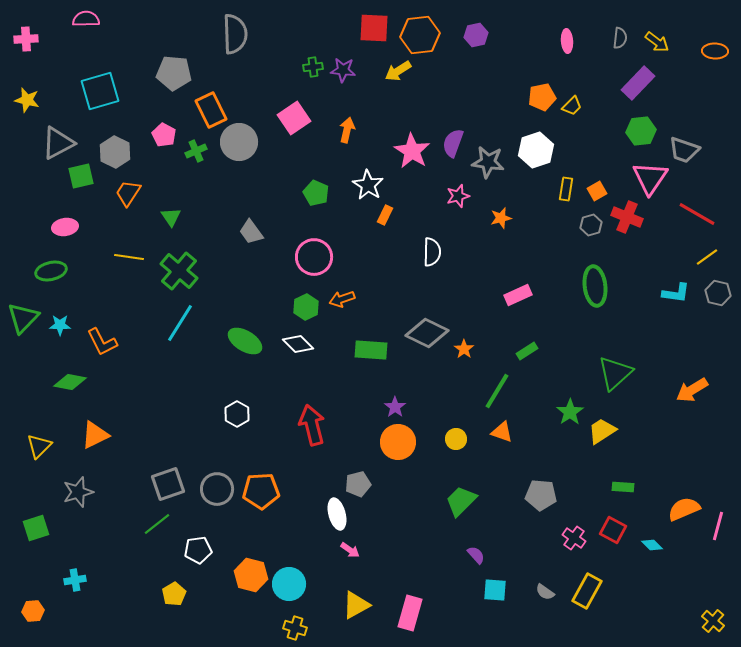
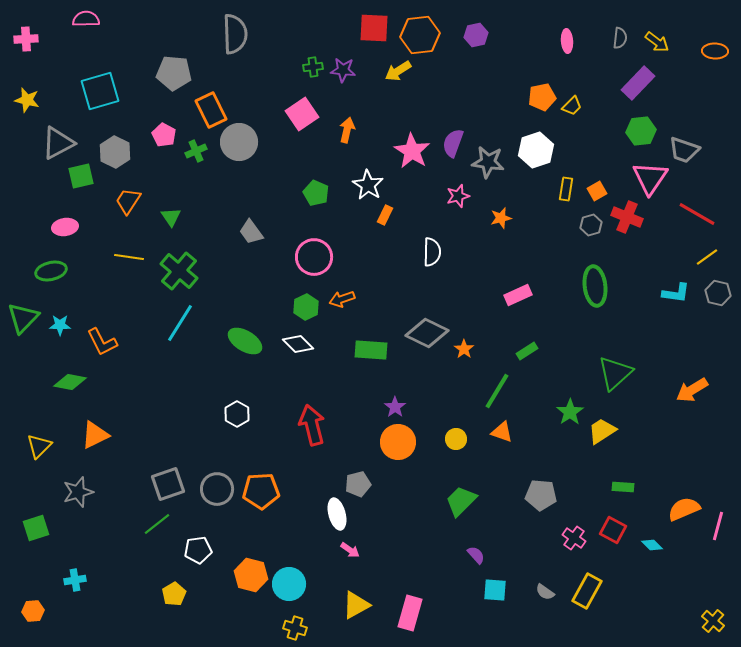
pink square at (294, 118): moved 8 px right, 4 px up
orange trapezoid at (128, 193): moved 8 px down
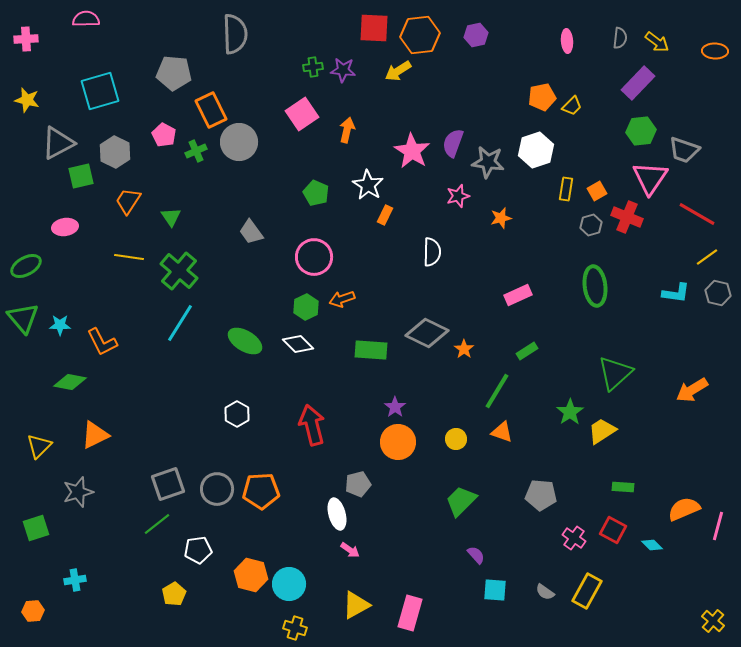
green ellipse at (51, 271): moved 25 px left, 5 px up; rotated 16 degrees counterclockwise
green triangle at (23, 318): rotated 24 degrees counterclockwise
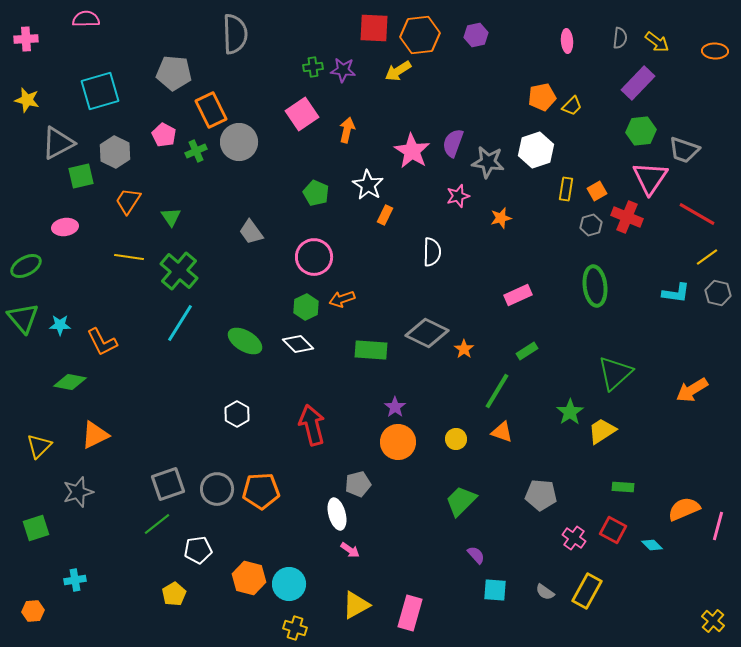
orange hexagon at (251, 575): moved 2 px left, 3 px down
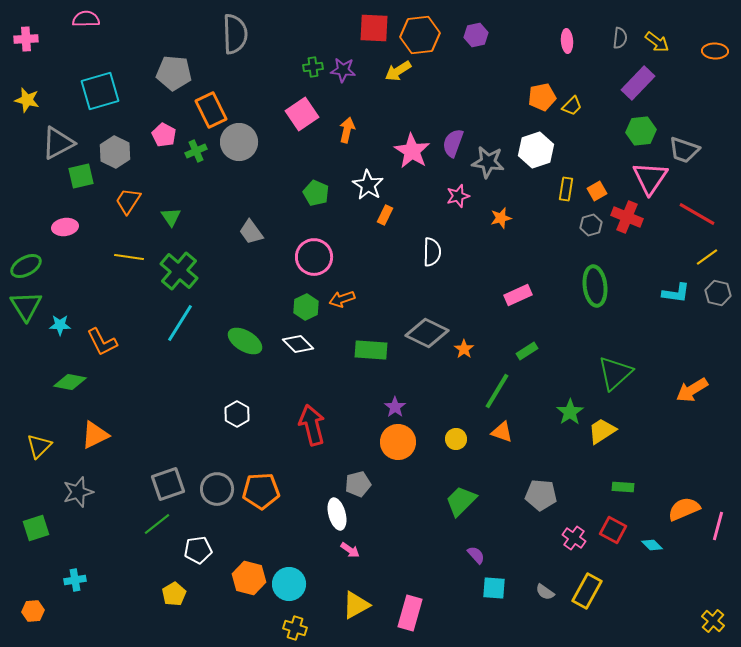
green triangle at (23, 318): moved 3 px right, 12 px up; rotated 8 degrees clockwise
cyan square at (495, 590): moved 1 px left, 2 px up
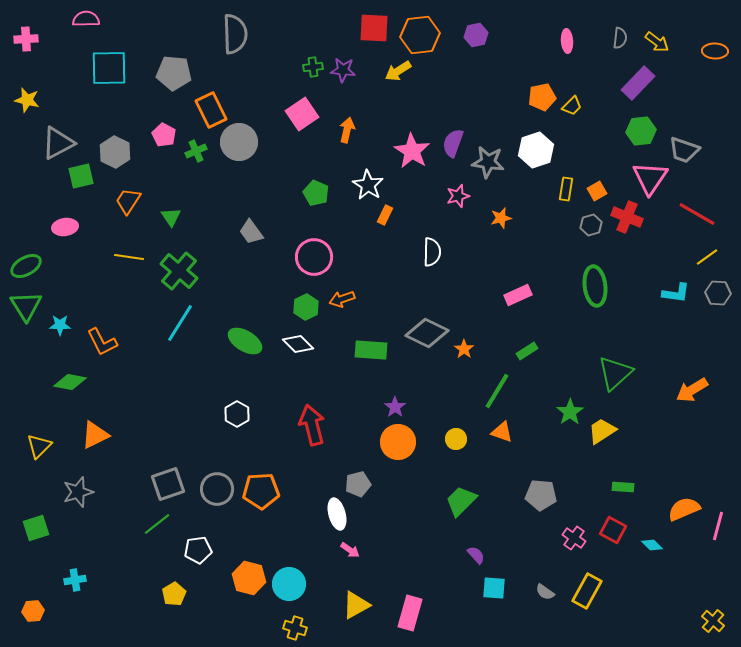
cyan square at (100, 91): moved 9 px right, 23 px up; rotated 15 degrees clockwise
gray hexagon at (718, 293): rotated 10 degrees counterclockwise
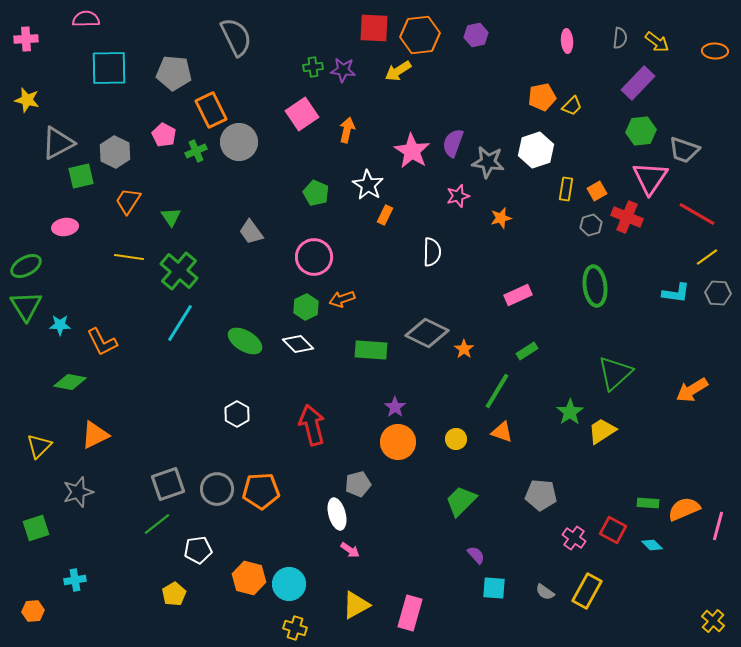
gray semicircle at (235, 34): moved 1 px right, 3 px down; rotated 24 degrees counterclockwise
green rectangle at (623, 487): moved 25 px right, 16 px down
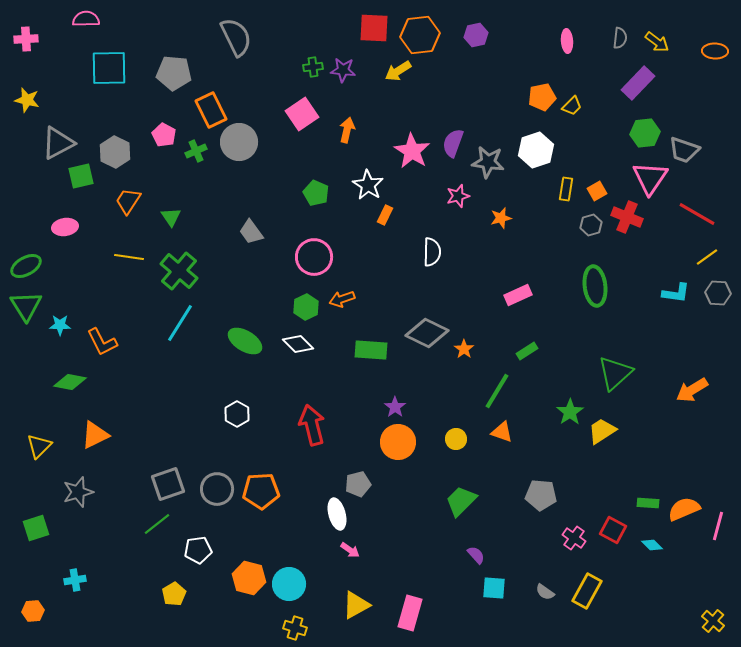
green hexagon at (641, 131): moved 4 px right, 2 px down
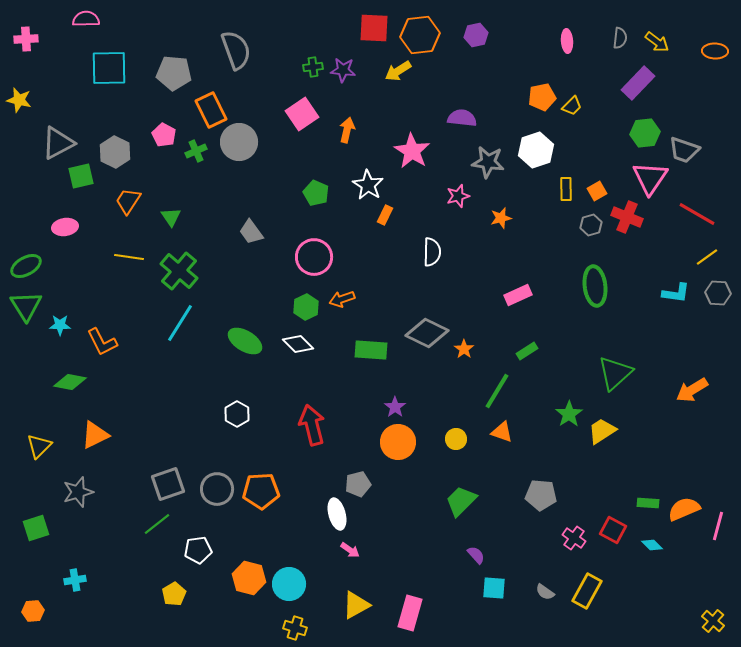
gray semicircle at (236, 37): moved 13 px down; rotated 6 degrees clockwise
yellow star at (27, 100): moved 8 px left
purple semicircle at (453, 143): moved 9 px right, 25 px up; rotated 76 degrees clockwise
yellow rectangle at (566, 189): rotated 10 degrees counterclockwise
green star at (570, 412): moved 1 px left, 2 px down
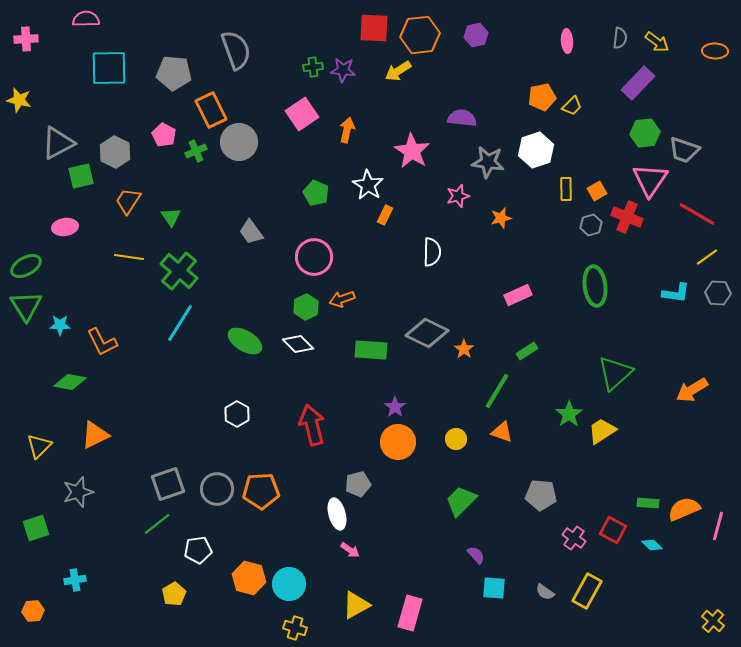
pink triangle at (650, 178): moved 2 px down
